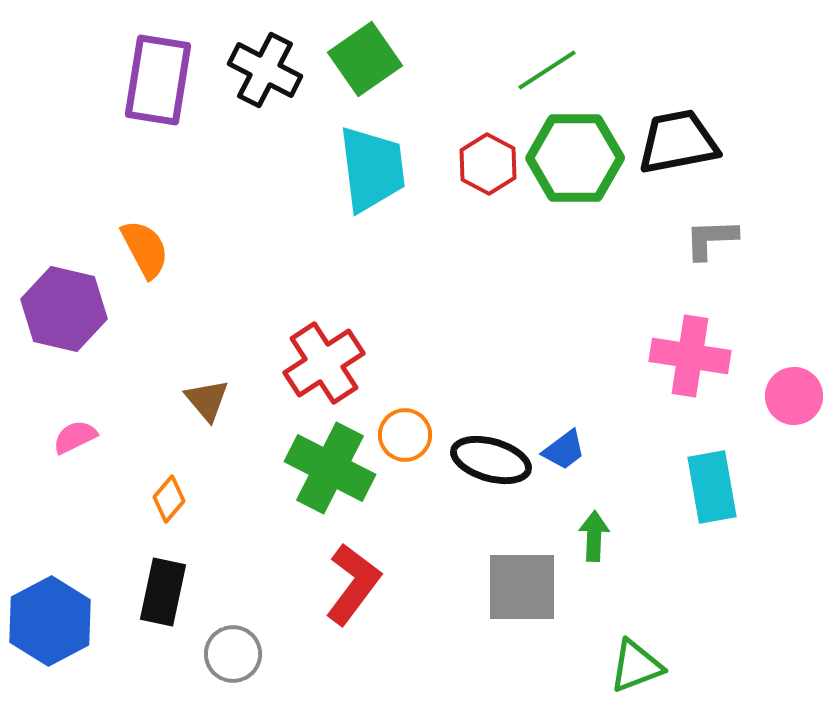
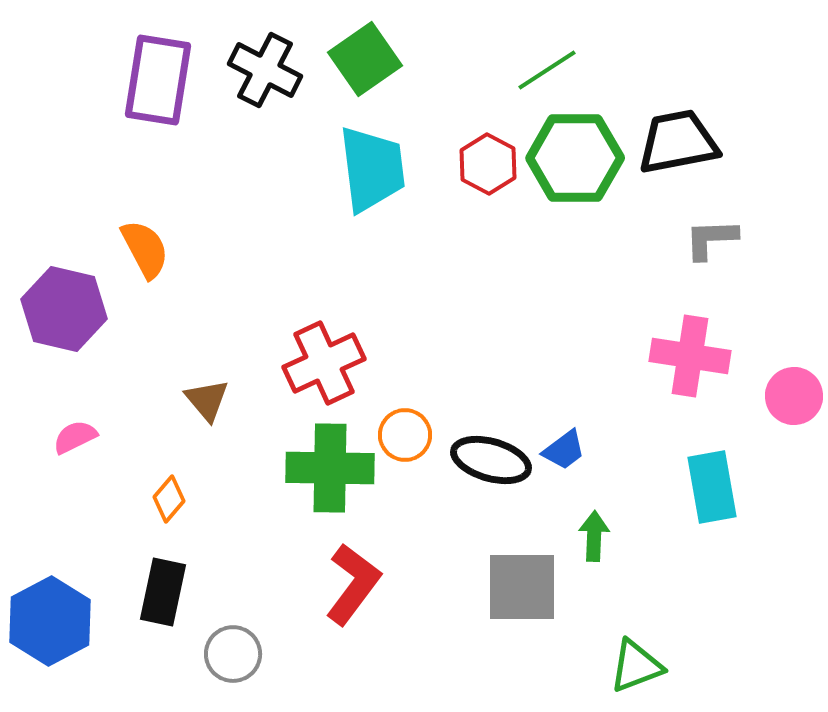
red cross: rotated 8 degrees clockwise
green cross: rotated 26 degrees counterclockwise
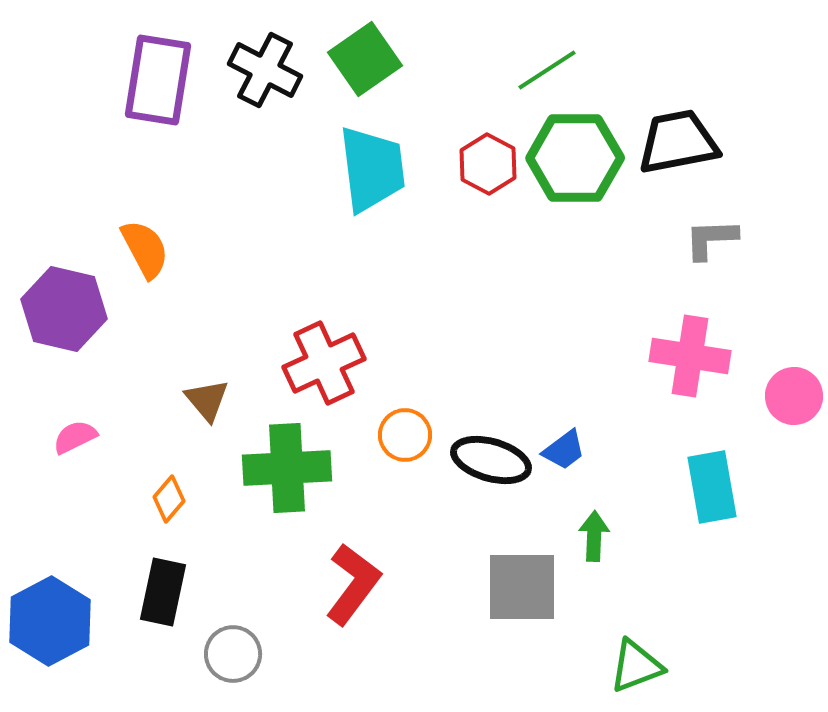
green cross: moved 43 px left; rotated 4 degrees counterclockwise
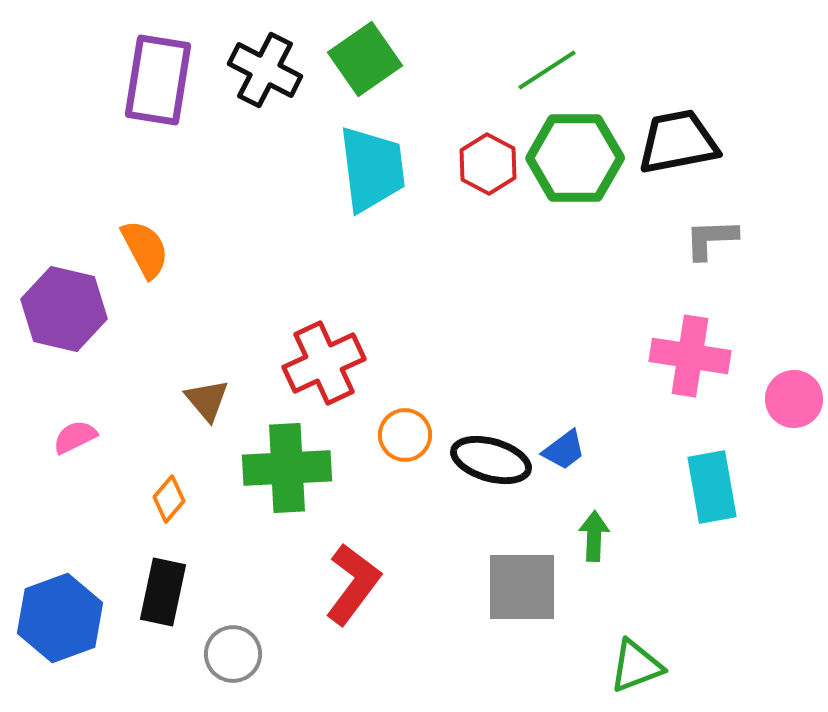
pink circle: moved 3 px down
blue hexagon: moved 10 px right, 3 px up; rotated 8 degrees clockwise
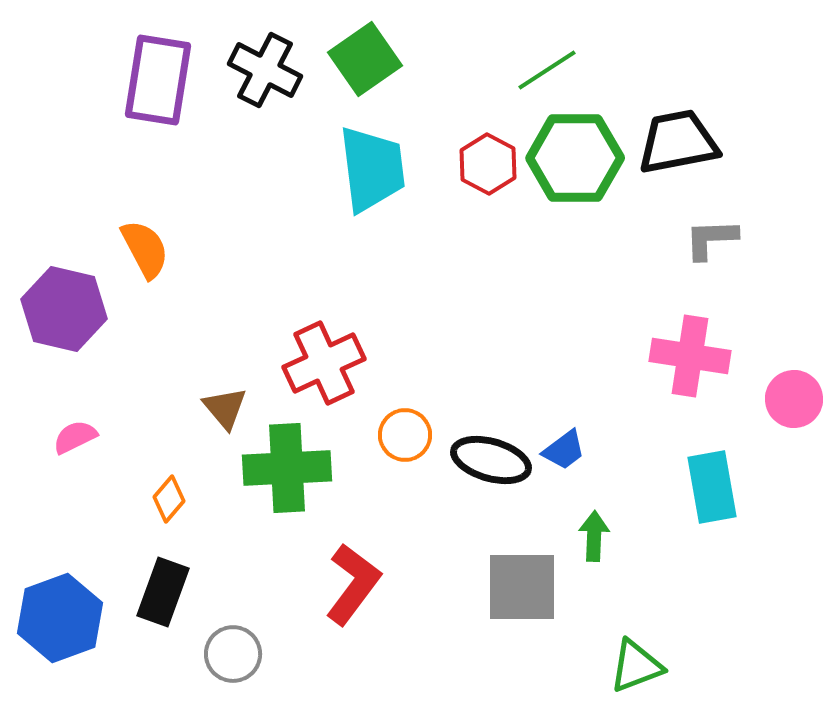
brown triangle: moved 18 px right, 8 px down
black rectangle: rotated 8 degrees clockwise
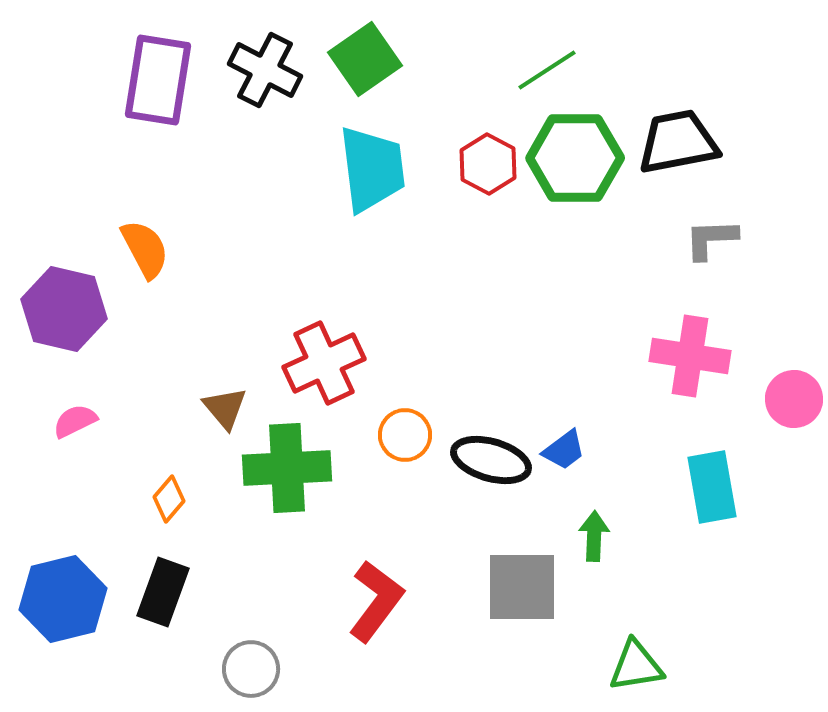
pink semicircle: moved 16 px up
red L-shape: moved 23 px right, 17 px down
blue hexagon: moved 3 px right, 19 px up; rotated 6 degrees clockwise
gray circle: moved 18 px right, 15 px down
green triangle: rotated 12 degrees clockwise
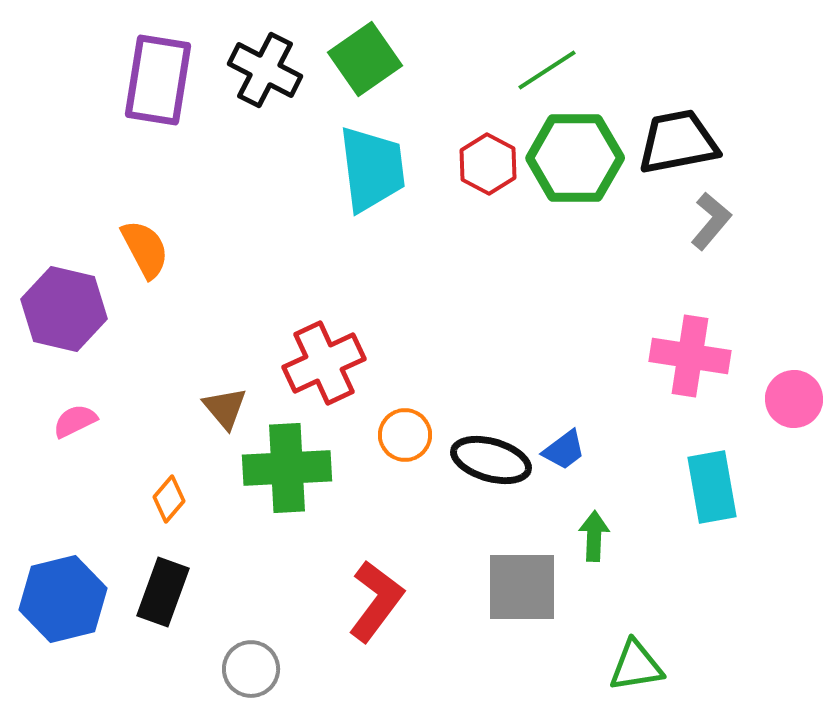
gray L-shape: moved 18 px up; rotated 132 degrees clockwise
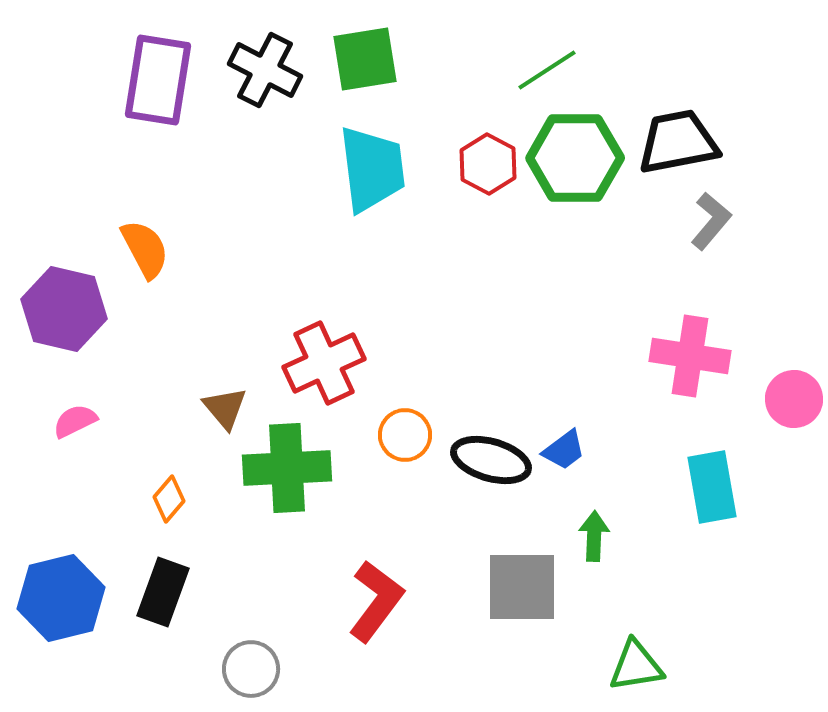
green square: rotated 26 degrees clockwise
blue hexagon: moved 2 px left, 1 px up
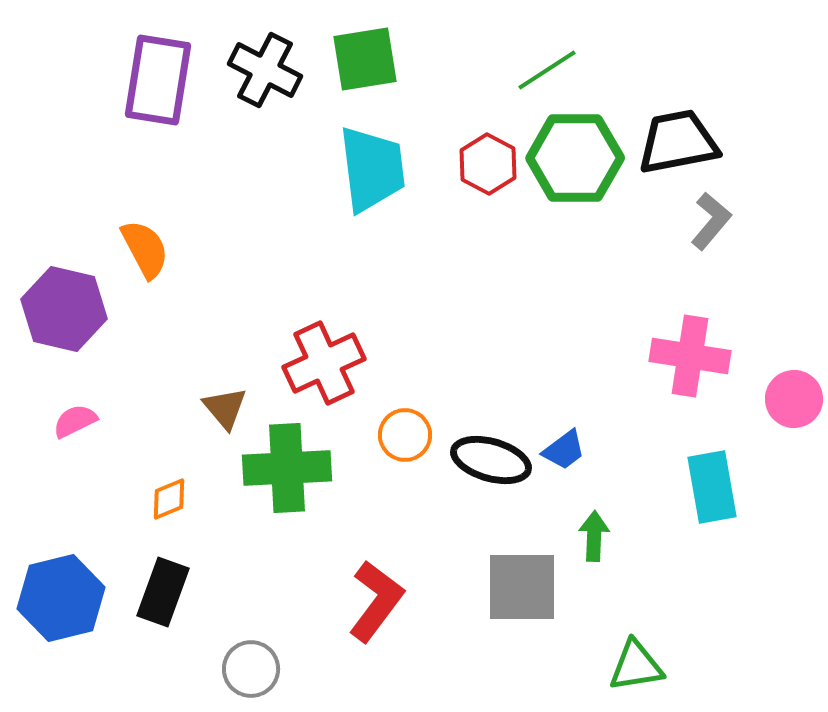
orange diamond: rotated 27 degrees clockwise
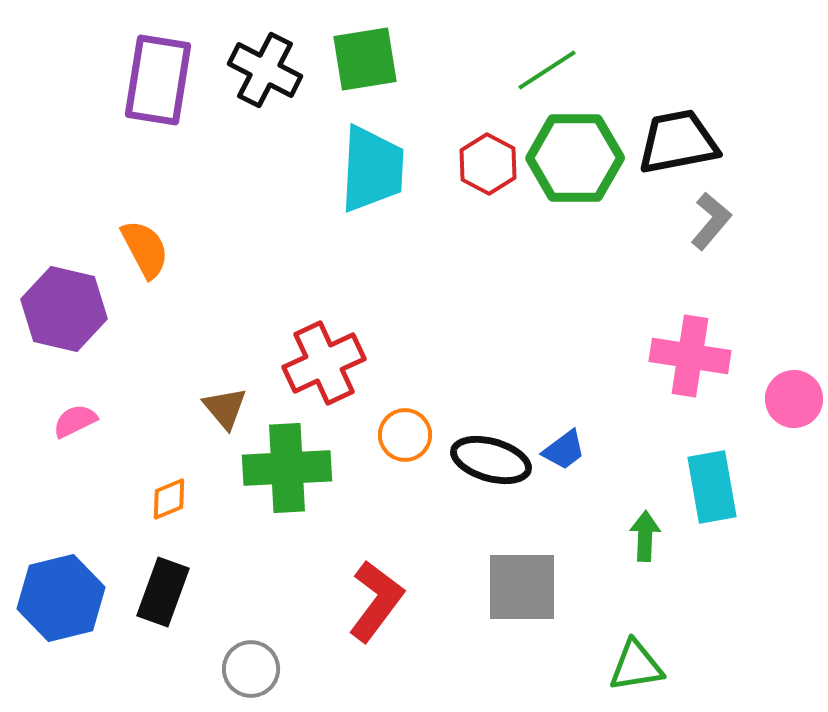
cyan trapezoid: rotated 10 degrees clockwise
green arrow: moved 51 px right
